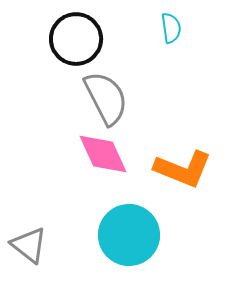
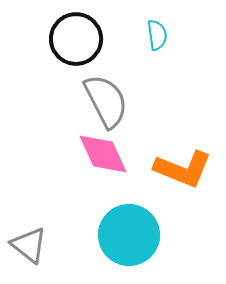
cyan semicircle: moved 14 px left, 7 px down
gray semicircle: moved 3 px down
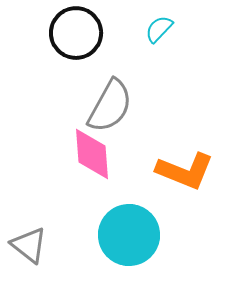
cyan semicircle: moved 2 px right, 6 px up; rotated 128 degrees counterclockwise
black circle: moved 6 px up
gray semicircle: moved 4 px right, 5 px down; rotated 56 degrees clockwise
pink diamond: moved 11 px left; rotated 20 degrees clockwise
orange L-shape: moved 2 px right, 2 px down
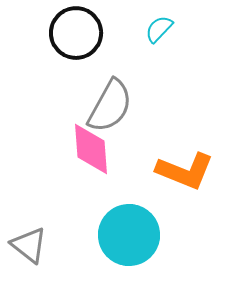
pink diamond: moved 1 px left, 5 px up
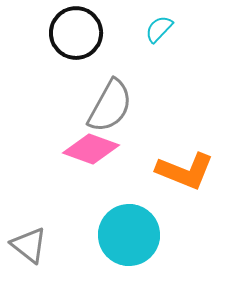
pink diamond: rotated 66 degrees counterclockwise
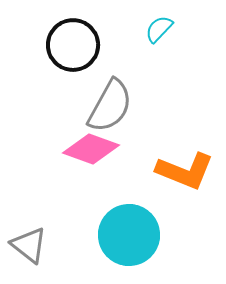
black circle: moved 3 px left, 12 px down
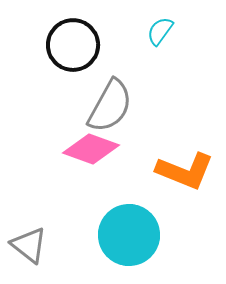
cyan semicircle: moved 1 px right, 2 px down; rotated 8 degrees counterclockwise
